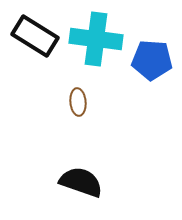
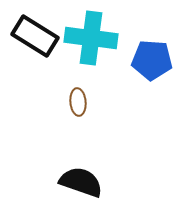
cyan cross: moved 5 px left, 1 px up
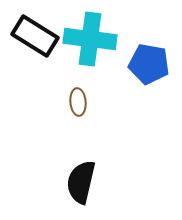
cyan cross: moved 1 px left, 1 px down
blue pentagon: moved 3 px left, 4 px down; rotated 6 degrees clockwise
black semicircle: rotated 96 degrees counterclockwise
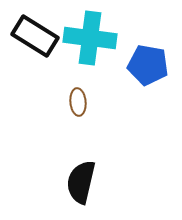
cyan cross: moved 1 px up
blue pentagon: moved 1 px left, 1 px down
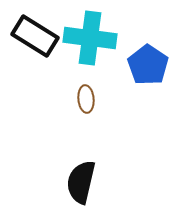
blue pentagon: rotated 24 degrees clockwise
brown ellipse: moved 8 px right, 3 px up
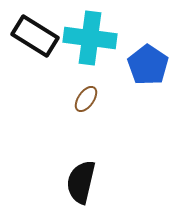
brown ellipse: rotated 40 degrees clockwise
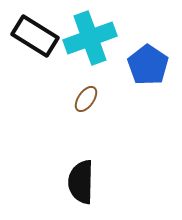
cyan cross: rotated 27 degrees counterclockwise
black semicircle: rotated 12 degrees counterclockwise
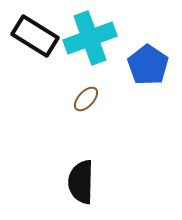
brown ellipse: rotated 8 degrees clockwise
